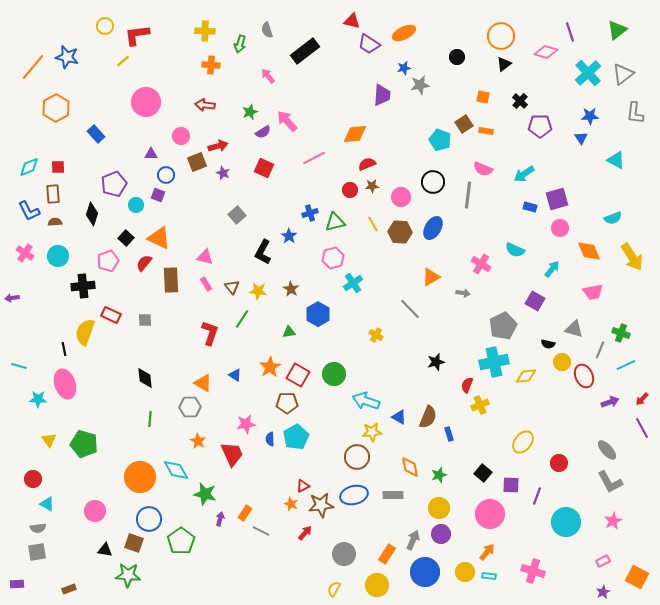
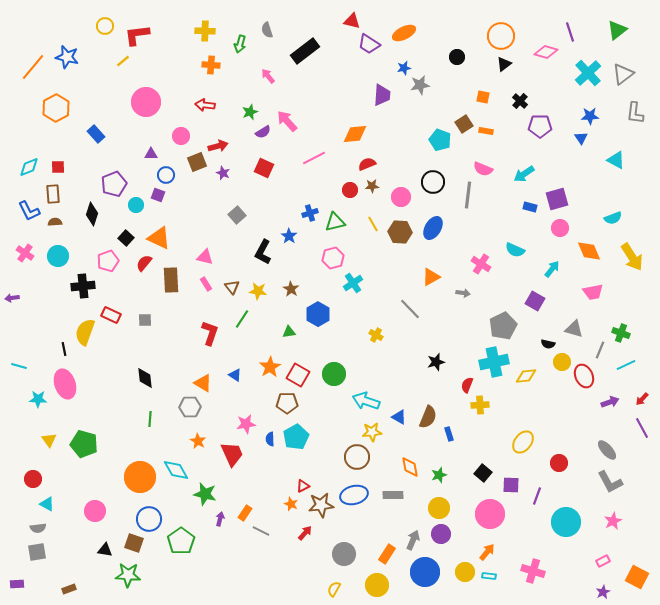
yellow cross at (480, 405): rotated 18 degrees clockwise
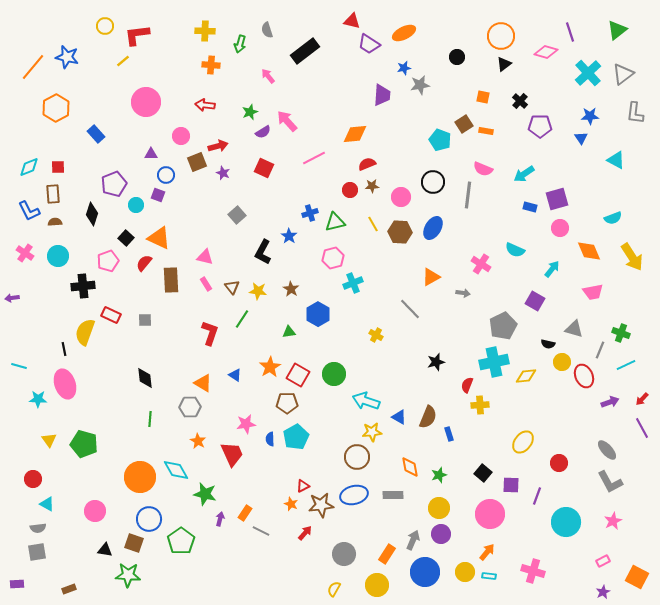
cyan cross at (353, 283): rotated 12 degrees clockwise
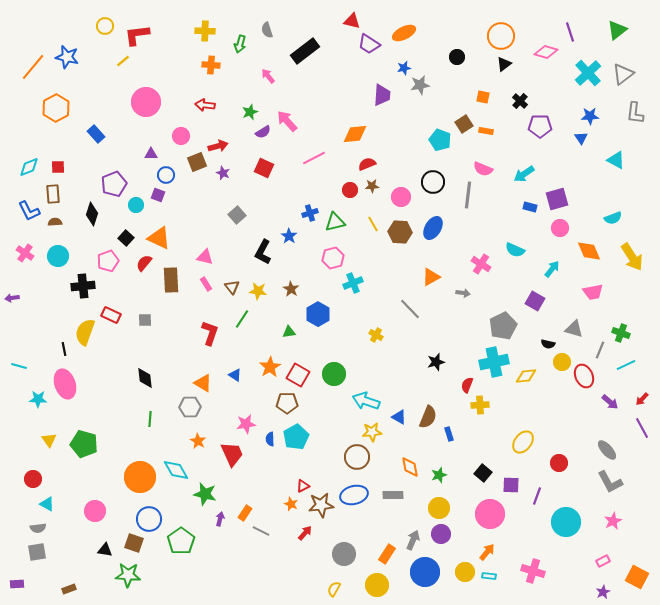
purple arrow at (610, 402): rotated 60 degrees clockwise
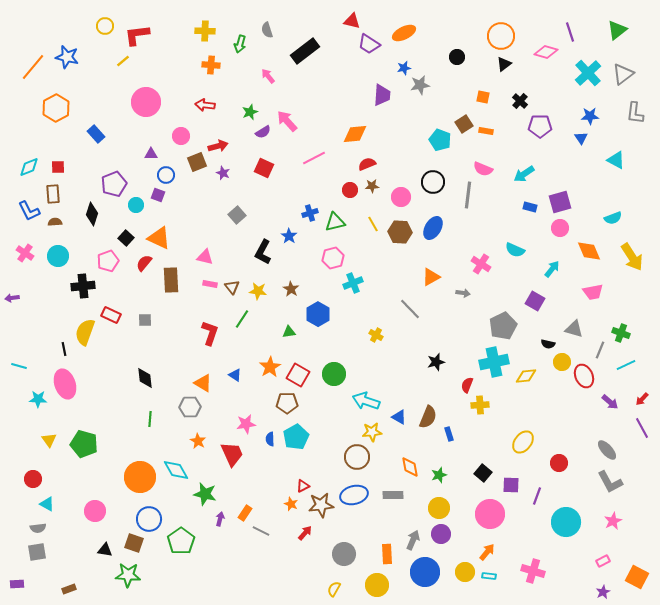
purple square at (557, 199): moved 3 px right, 3 px down
pink rectangle at (206, 284): moved 4 px right; rotated 48 degrees counterclockwise
orange rectangle at (387, 554): rotated 36 degrees counterclockwise
